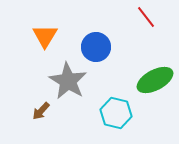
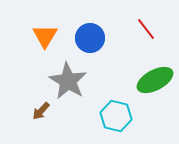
red line: moved 12 px down
blue circle: moved 6 px left, 9 px up
cyan hexagon: moved 3 px down
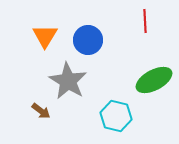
red line: moved 1 px left, 8 px up; rotated 35 degrees clockwise
blue circle: moved 2 px left, 2 px down
green ellipse: moved 1 px left
brown arrow: rotated 96 degrees counterclockwise
